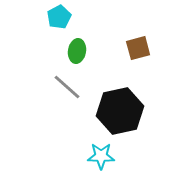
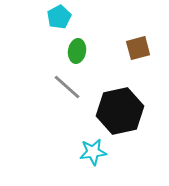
cyan star: moved 8 px left, 4 px up; rotated 8 degrees counterclockwise
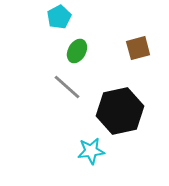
green ellipse: rotated 20 degrees clockwise
cyan star: moved 2 px left, 1 px up
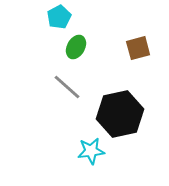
green ellipse: moved 1 px left, 4 px up
black hexagon: moved 3 px down
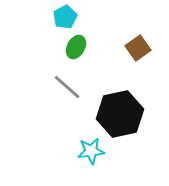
cyan pentagon: moved 6 px right
brown square: rotated 20 degrees counterclockwise
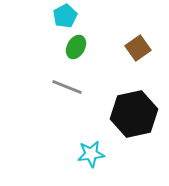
cyan pentagon: moved 1 px up
gray line: rotated 20 degrees counterclockwise
black hexagon: moved 14 px right
cyan star: moved 3 px down
